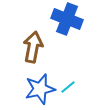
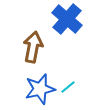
blue cross: rotated 20 degrees clockwise
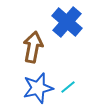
blue cross: moved 3 px down
blue star: moved 2 px left, 1 px up
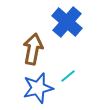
brown arrow: moved 2 px down
cyan line: moved 11 px up
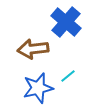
blue cross: moved 1 px left
brown arrow: rotated 108 degrees counterclockwise
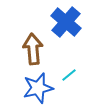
brown arrow: rotated 92 degrees clockwise
cyan line: moved 1 px right, 1 px up
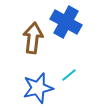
blue cross: rotated 12 degrees counterclockwise
brown arrow: moved 11 px up; rotated 12 degrees clockwise
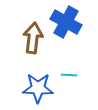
cyan line: rotated 42 degrees clockwise
blue star: rotated 16 degrees clockwise
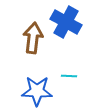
cyan line: moved 1 px down
blue star: moved 1 px left, 3 px down
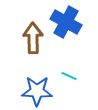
brown arrow: rotated 8 degrees counterclockwise
cyan line: rotated 21 degrees clockwise
